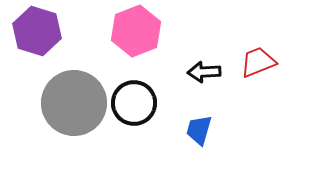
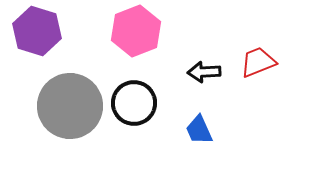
gray circle: moved 4 px left, 3 px down
blue trapezoid: rotated 40 degrees counterclockwise
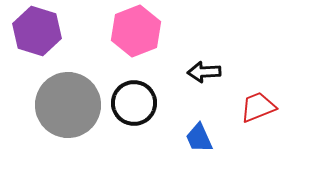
red trapezoid: moved 45 px down
gray circle: moved 2 px left, 1 px up
blue trapezoid: moved 8 px down
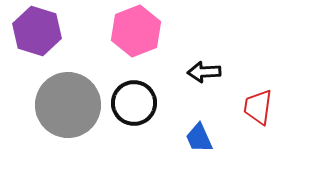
red trapezoid: rotated 60 degrees counterclockwise
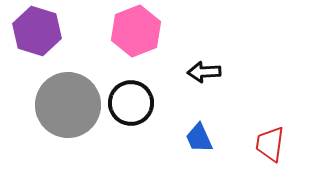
black circle: moved 3 px left
red trapezoid: moved 12 px right, 37 px down
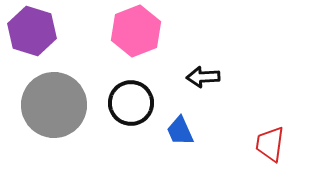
purple hexagon: moved 5 px left
black arrow: moved 1 px left, 5 px down
gray circle: moved 14 px left
blue trapezoid: moved 19 px left, 7 px up
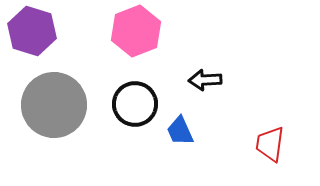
black arrow: moved 2 px right, 3 px down
black circle: moved 4 px right, 1 px down
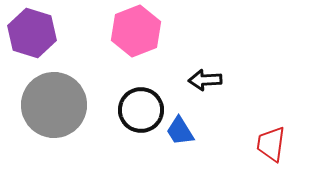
purple hexagon: moved 2 px down
black circle: moved 6 px right, 6 px down
blue trapezoid: rotated 8 degrees counterclockwise
red trapezoid: moved 1 px right
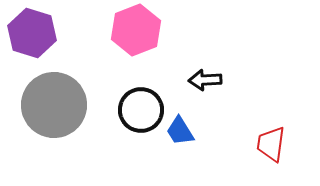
pink hexagon: moved 1 px up
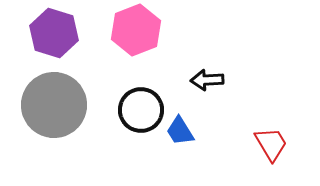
purple hexagon: moved 22 px right
black arrow: moved 2 px right
red trapezoid: rotated 141 degrees clockwise
